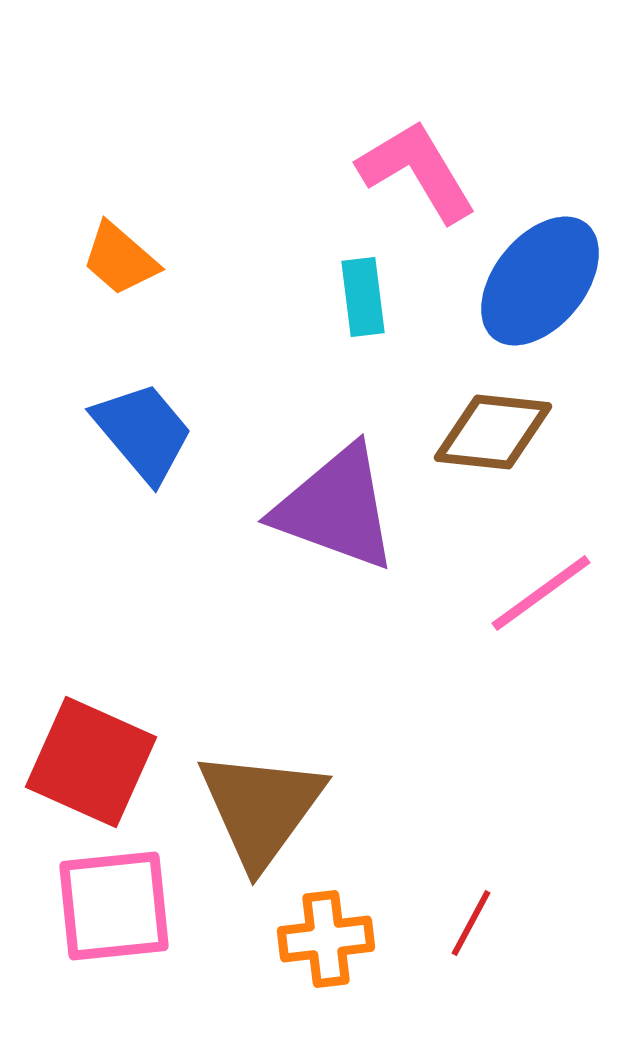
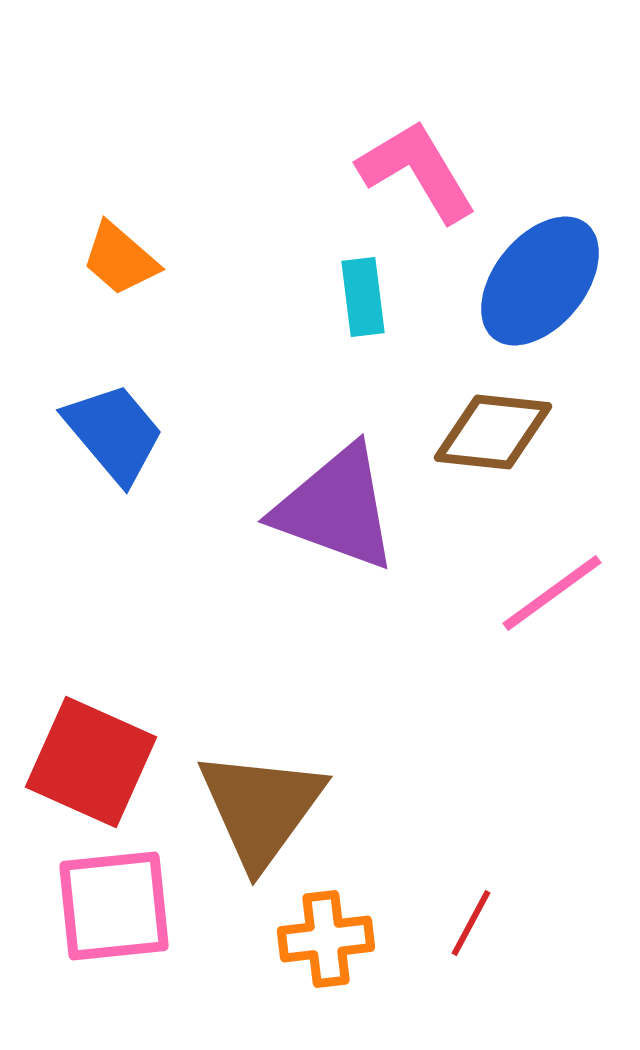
blue trapezoid: moved 29 px left, 1 px down
pink line: moved 11 px right
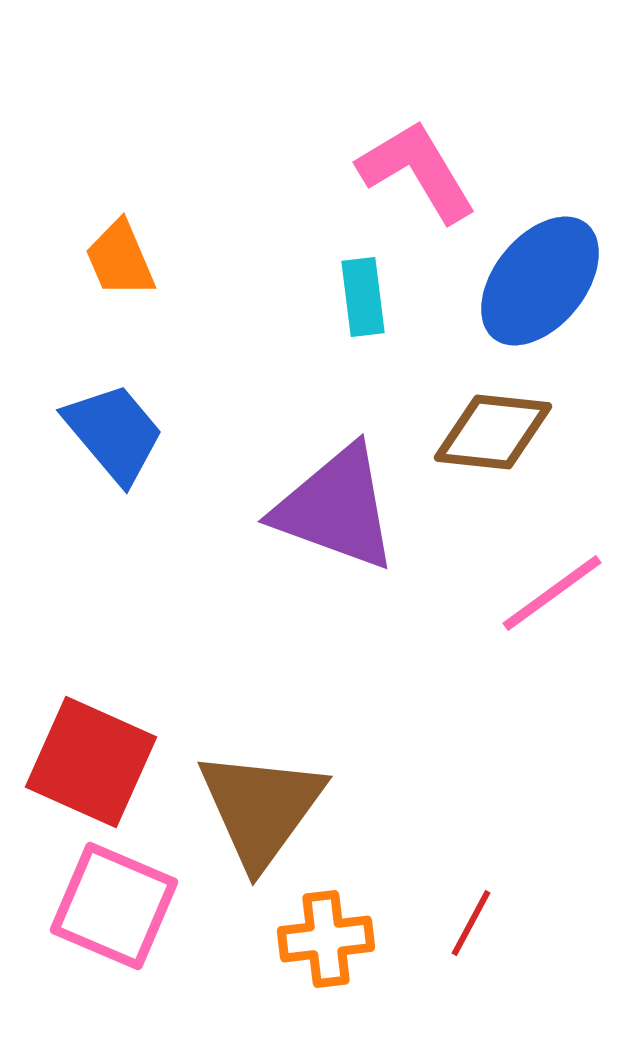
orange trapezoid: rotated 26 degrees clockwise
pink square: rotated 29 degrees clockwise
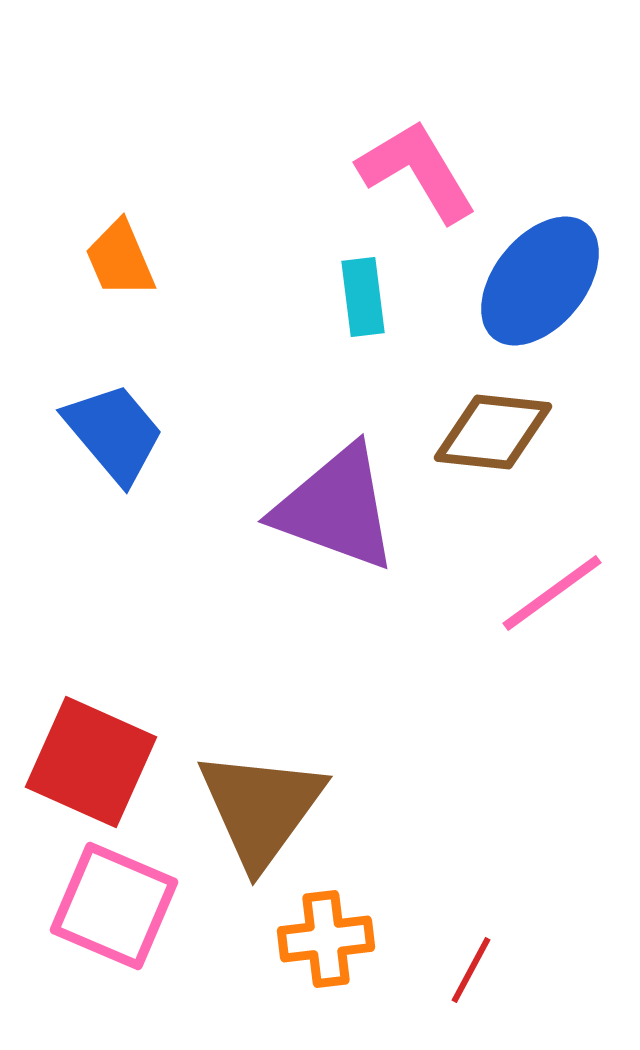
red line: moved 47 px down
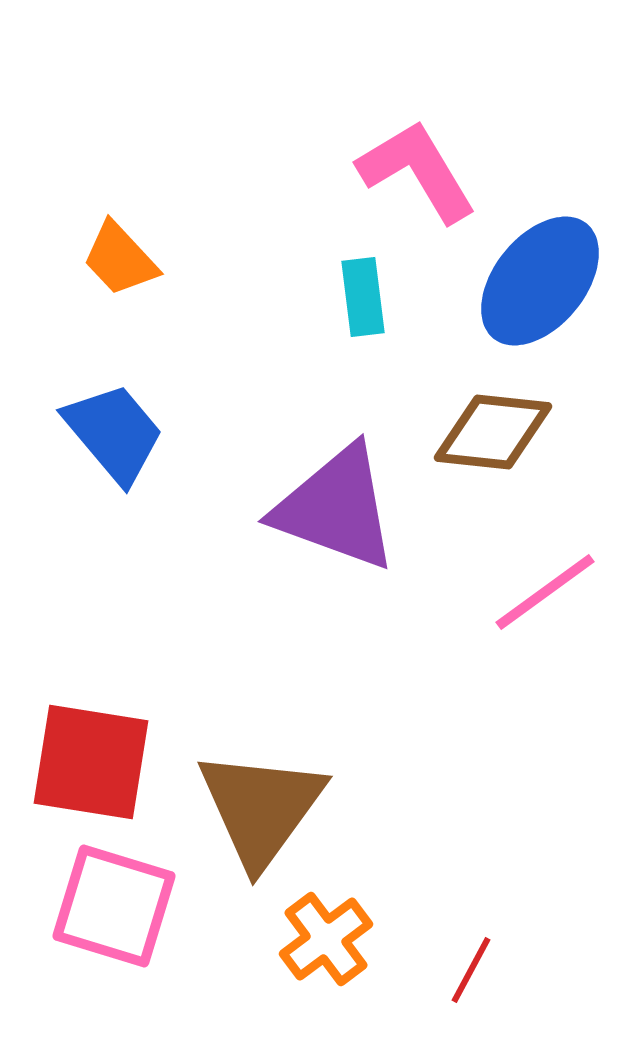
orange trapezoid: rotated 20 degrees counterclockwise
pink line: moved 7 px left, 1 px up
red square: rotated 15 degrees counterclockwise
pink square: rotated 6 degrees counterclockwise
orange cross: rotated 30 degrees counterclockwise
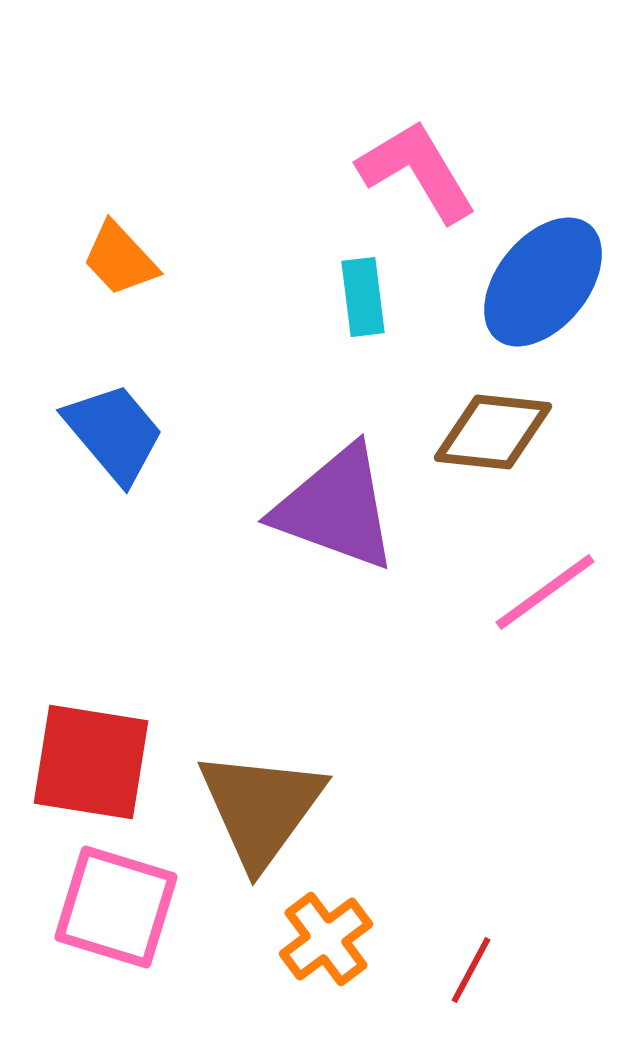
blue ellipse: moved 3 px right, 1 px down
pink square: moved 2 px right, 1 px down
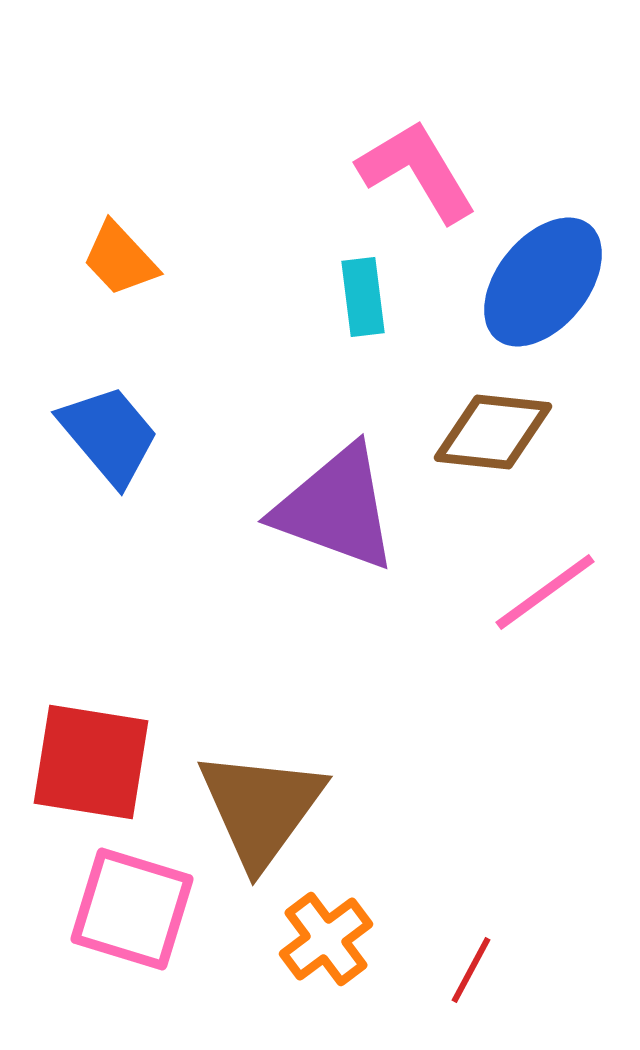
blue trapezoid: moved 5 px left, 2 px down
pink square: moved 16 px right, 2 px down
